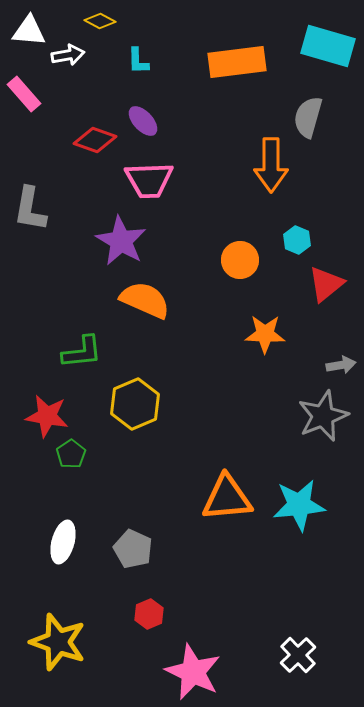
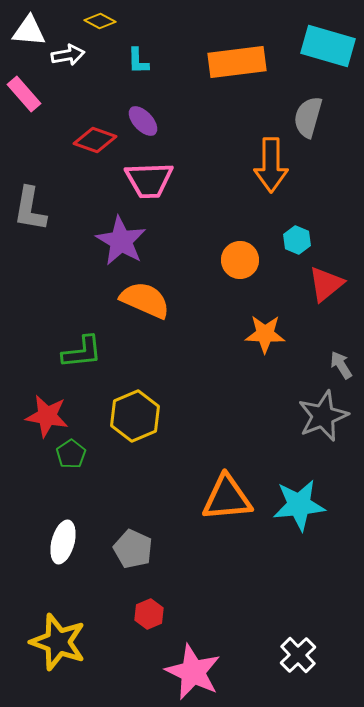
gray arrow: rotated 112 degrees counterclockwise
yellow hexagon: moved 12 px down
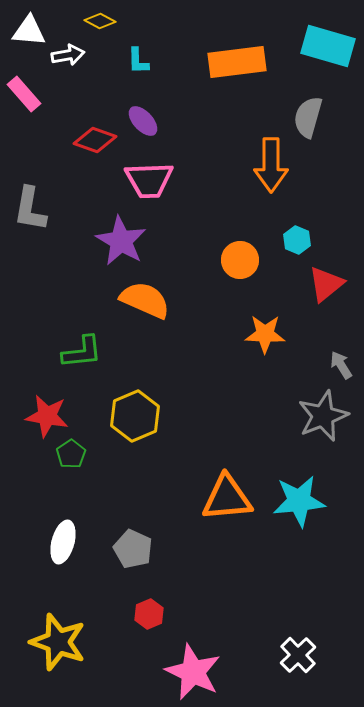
cyan star: moved 4 px up
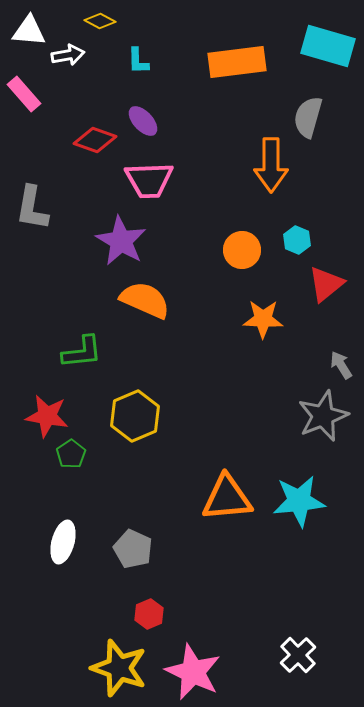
gray L-shape: moved 2 px right, 1 px up
orange circle: moved 2 px right, 10 px up
orange star: moved 2 px left, 15 px up
yellow star: moved 61 px right, 26 px down
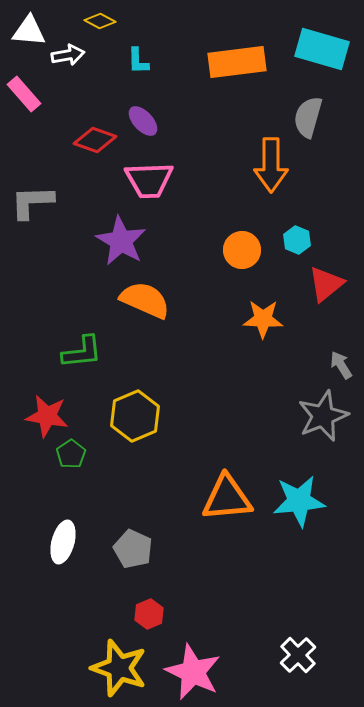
cyan rectangle: moved 6 px left, 3 px down
gray L-shape: moved 6 px up; rotated 78 degrees clockwise
